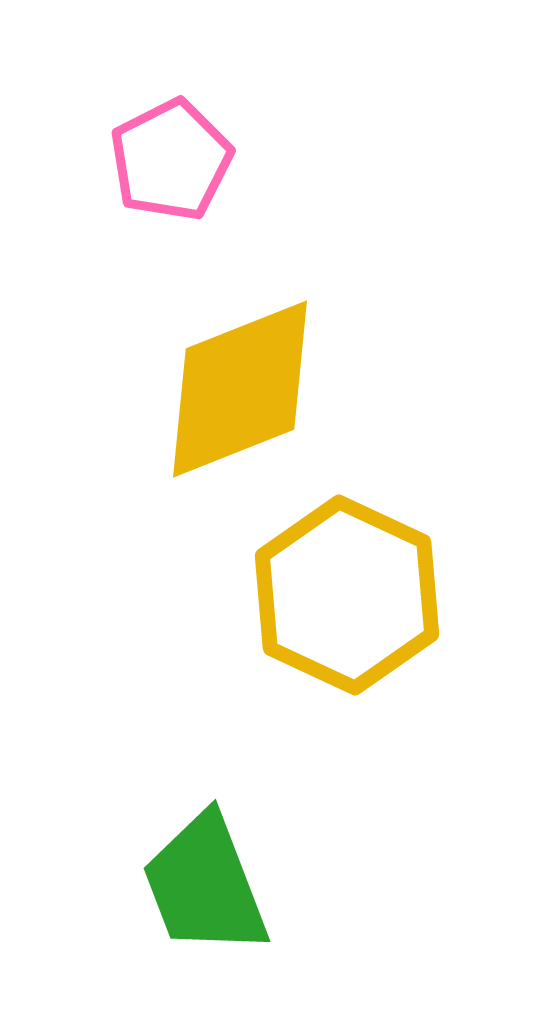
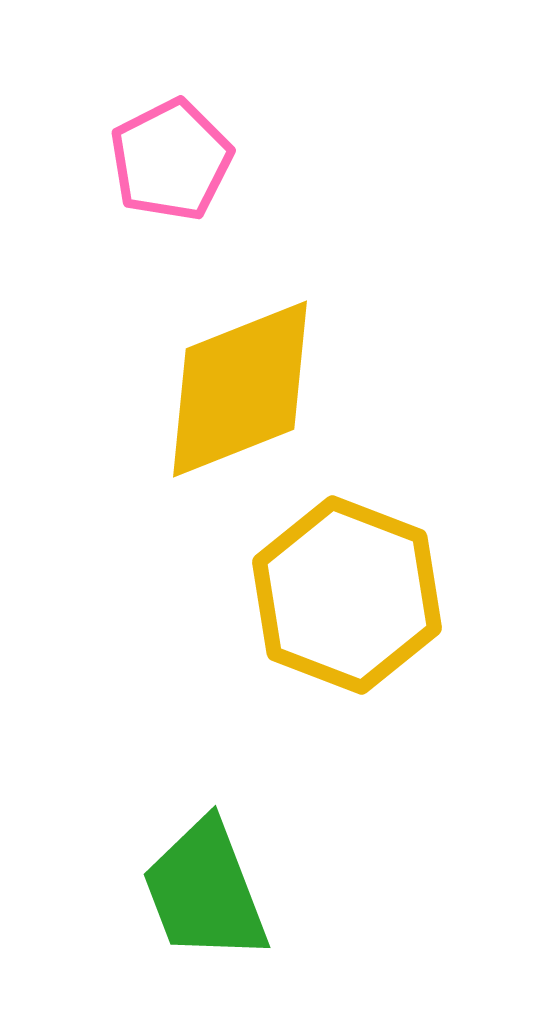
yellow hexagon: rotated 4 degrees counterclockwise
green trapezoid: moved 6 px down
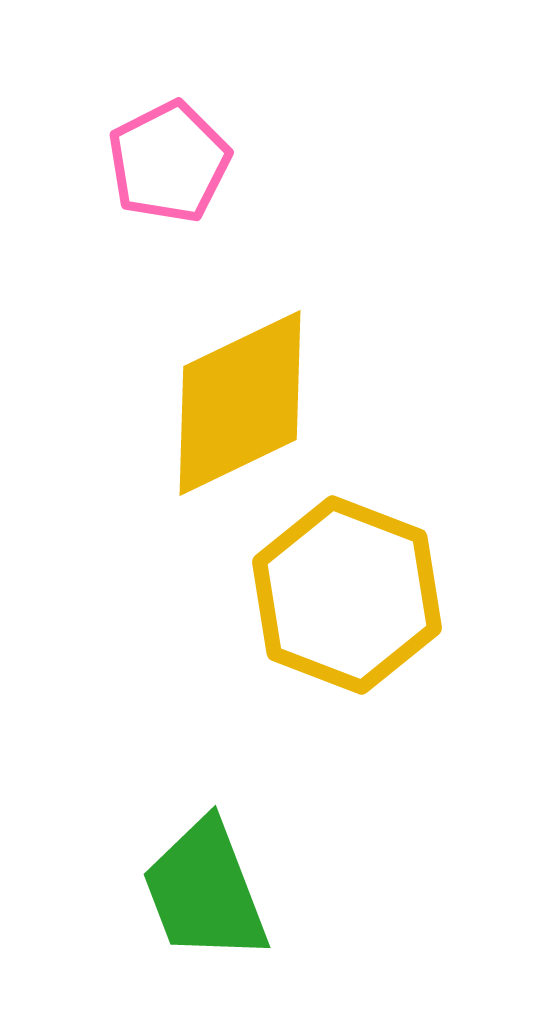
pink pentagon: moved 2 px left, 2 px down
yellow diamond: moved 14 px down; rotated 4 degrees counterclockwise
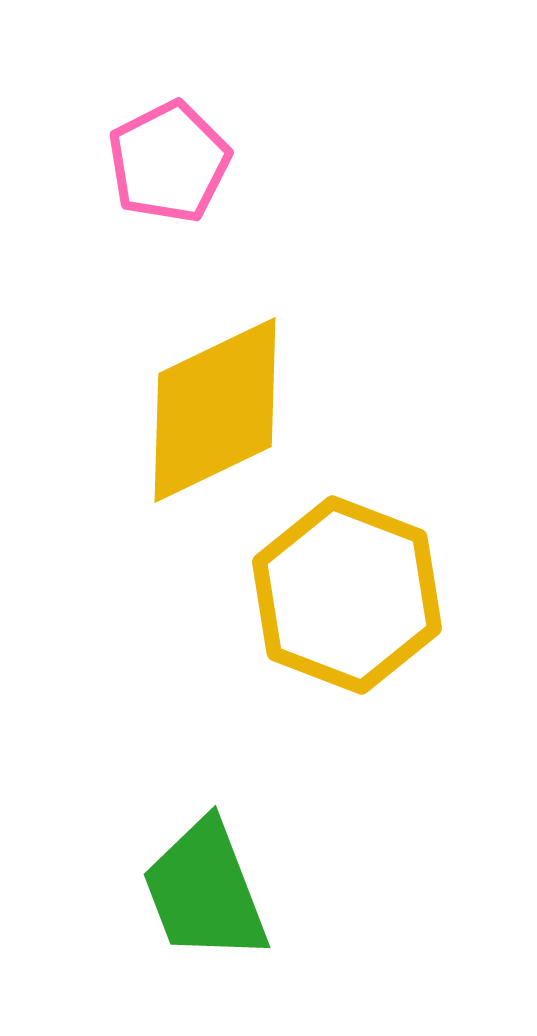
yellow diamond: moved 25 px left, 7 px down
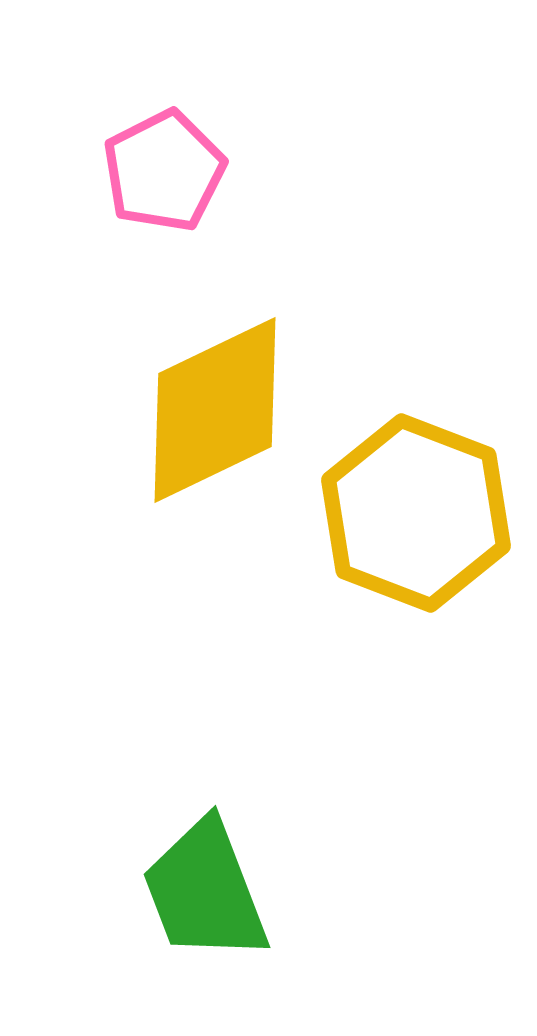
pink pentagon: moved 5 px left, 9 px down
yellow hexagon: moved 69 px right, 82 px up
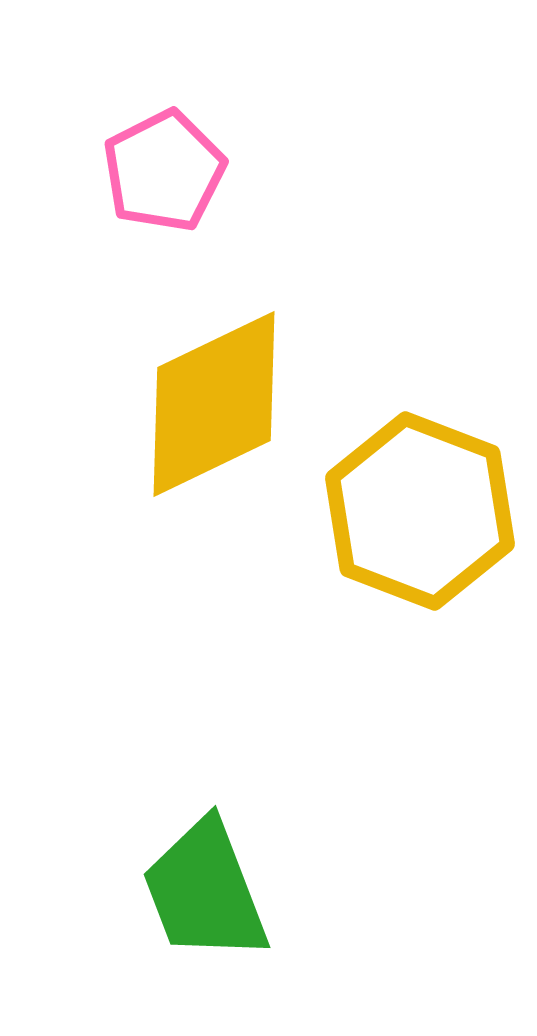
yellow diamond: moved 1 px left, 6 px up
yellow hexagon: moved 4 px right, 2 px up
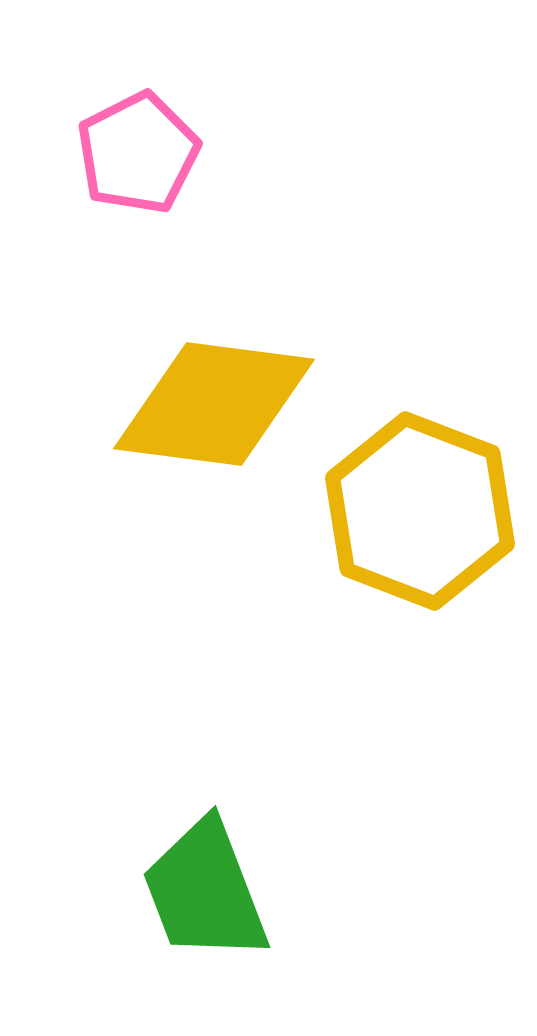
pink pentagon: moved 26 px left, 18 px up
yellow diamond: rotated 33 degrees clockwise
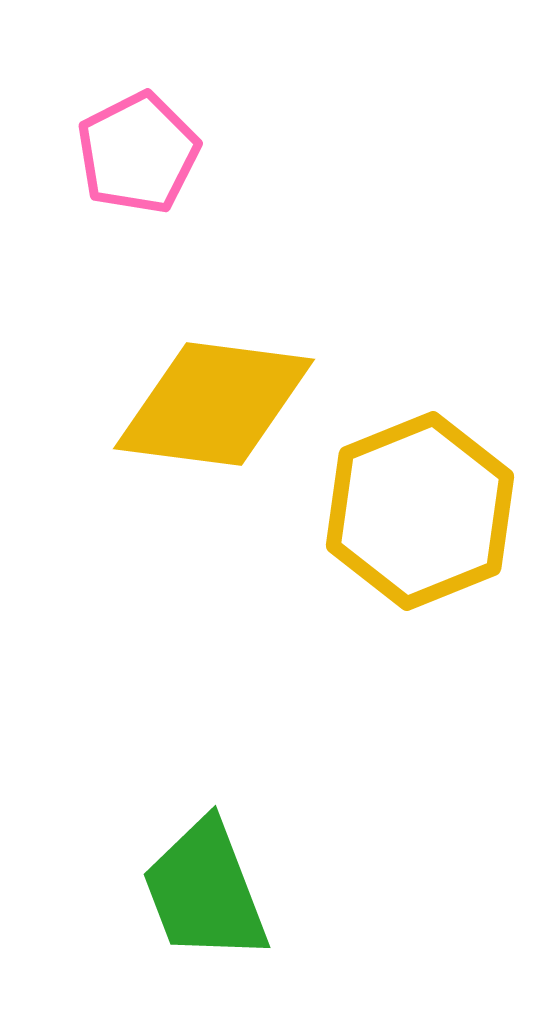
yellow hexagon: rotated 17 degrees clockwise
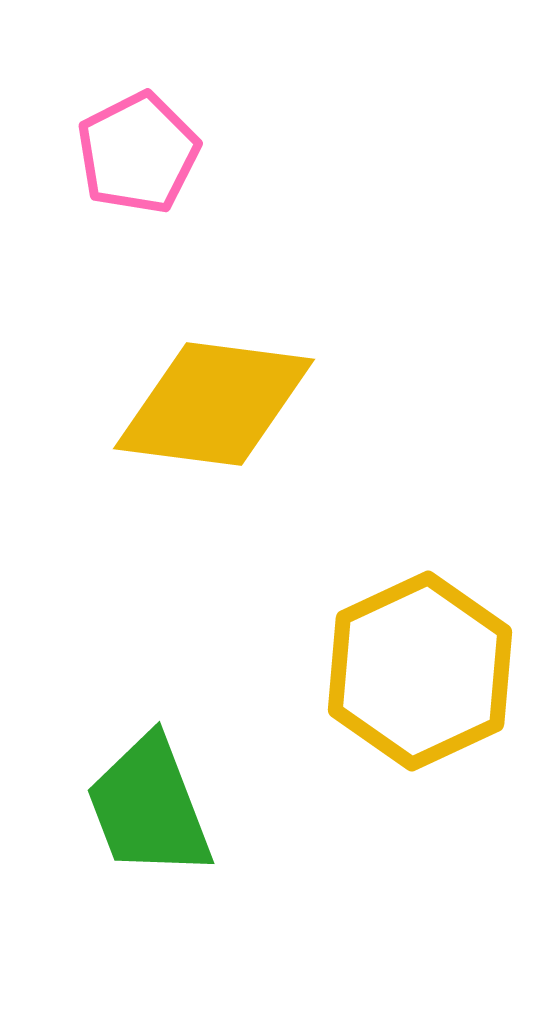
yellow hexagon: moved 160 px down; rotated 3 degrees counterclockwise
green trapezoid: moved 56 px left, 84 px up
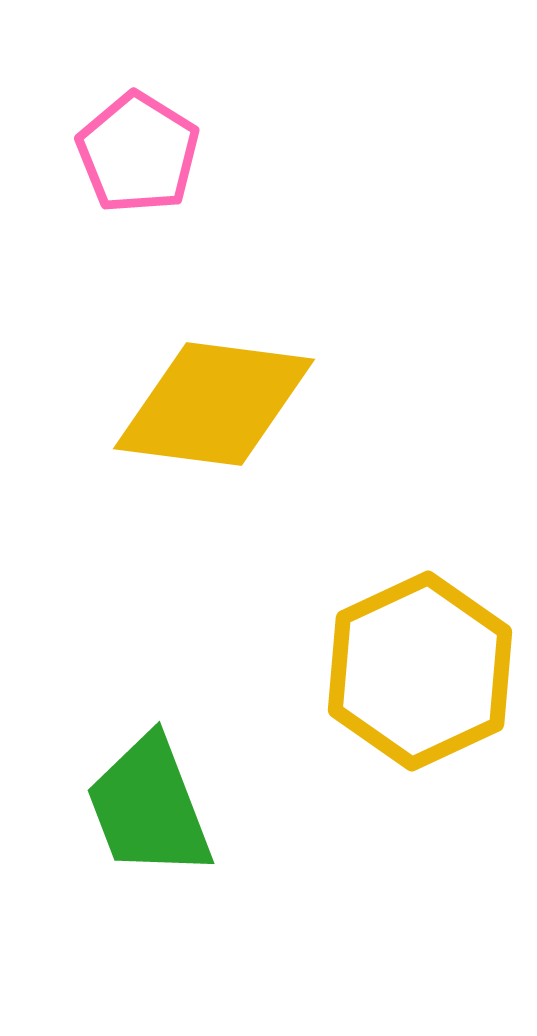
pink pentagon: rotated 13 degrees counterclockwise
